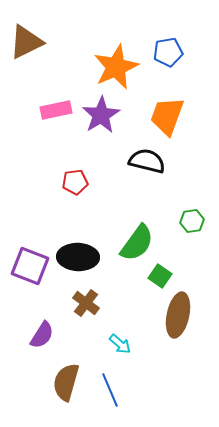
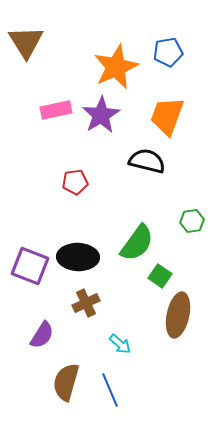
brown triangle: rotated 36 degrees counterclockwise
brown cross: rotated 28 degrees clockwise
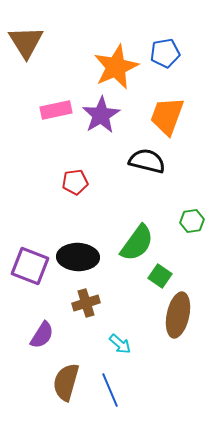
blue pentagon: moved 3 px left, 1 px down
brown cross: rotated 8 degrees clockwise
